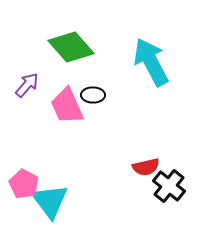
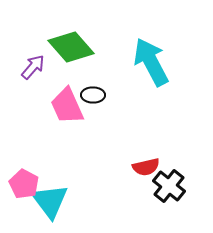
purple arrow: moved 6 px right, 18 px up
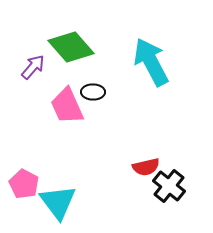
black ellipse: moved 3 px up
cyan triangle: moved 8 px right, 1 px down
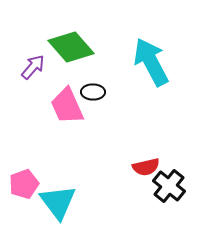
pink pentagon: rotated 24 degrees clockwise
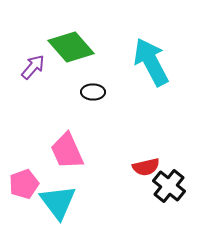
pink trapezoid: moved 45 px down
